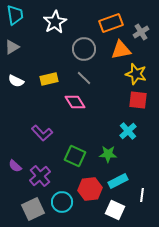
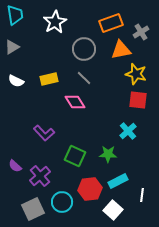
purple L-shape: moved 2 px right
white square: moved 2 px left; rotated 18 degrees clockwise
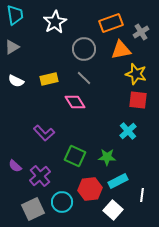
green star: moved 1 px left, 3 px down
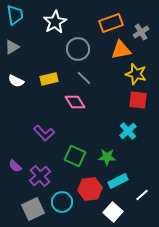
gray circle: moved 6 px left
white line: rotated 40 degrees clockwise
white square: moved 2 px down
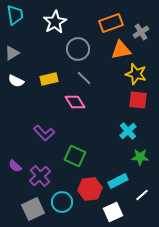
gray triangle: moved 6 px down
green star: moved 33 px right
white square: rotated 24 degrees clockwise
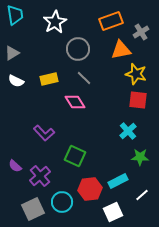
orange rectangle: moved 2 px up
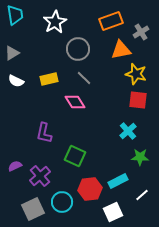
purple L-shape: rotated 55 degrees clockwise
purple semicircle: rotated 112 degrees clockwise
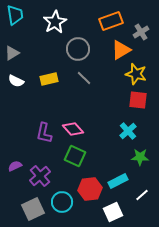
orange triangle: rotated 20 degrees counterclockwise
pink diamond: moved 2 px left, 27 px down; rotated 10 degrees counterclockwise
